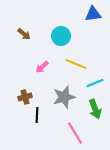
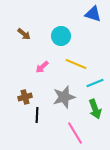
blue triangle: rotated 24 degrees clockwise
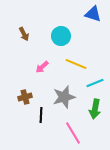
brown arrow: rotated 24 degrees clockwise
green arrow: rotated 30 degrees clockwise
black line: moved 4 px right
pink line: moved 2 px left
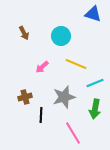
brown arrow: moved 1 px up
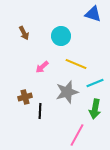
gray star: moved 3 px right, 5 px up
black line: moved 1 px left, 4 px up
pink line: moved 4 px right, 2 px down; rotated 60 degrees clockwise
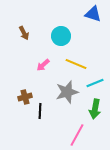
pink arrow: moved 1 px right, 2 px up
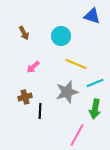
blue triangle: moved 1 px left, 2 px down
pink arrow: moved 10 px left, 2 px down
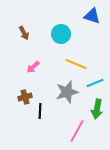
cyan circle: moved 2 px up
green arrow: moved 2 px right
pink line: moved 4 px up
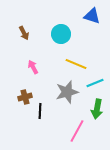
pink arrow: rotated 104 degrees clockwise
